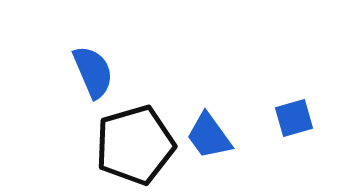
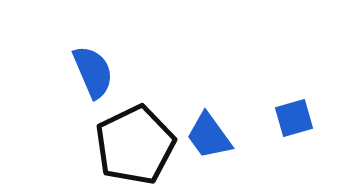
black pentagon: rotated 10 degrees counterclockwise
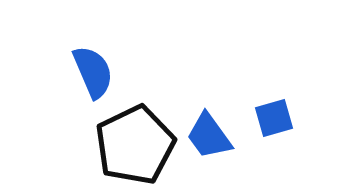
blue square: moved 20 px left
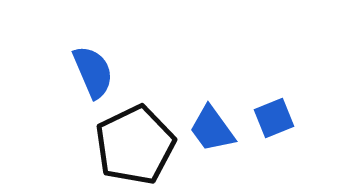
blue square: rotated 6 degrees counterclockwise
blue trapezoid: moved 3 px right, 7 px up
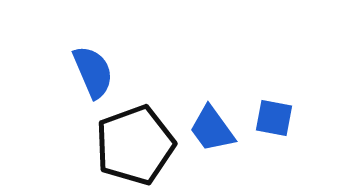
blue square: rotated 33 degrees clockwise
black pentagon: rotated 6 degrees clockwise
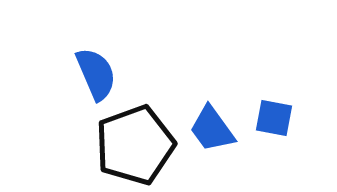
blue semicircle: moved 3 px right, 2 px down
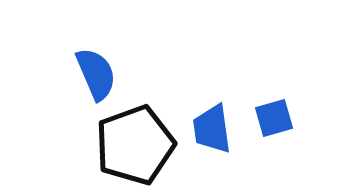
blue square: rotated 27 degrees counterclockwise
blue trapezoid: rotated 28 degrees clockwise
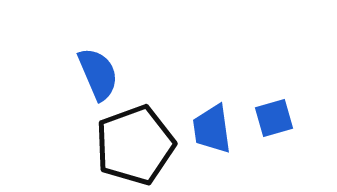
blue semicircle: moved 2 px right
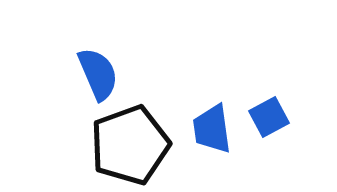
blue square: moved 5 px left, 1 px up; rotated 12 degrees counterclockwise
black pentagon: moved 5 px left
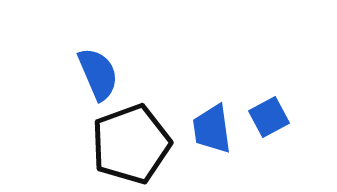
black pentagon: moved 1 px right, 1 px up
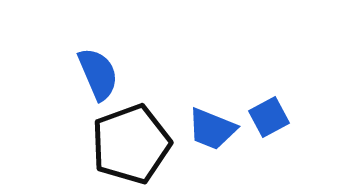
blue trapezoid: rotated 60 degrees counterclockwise
